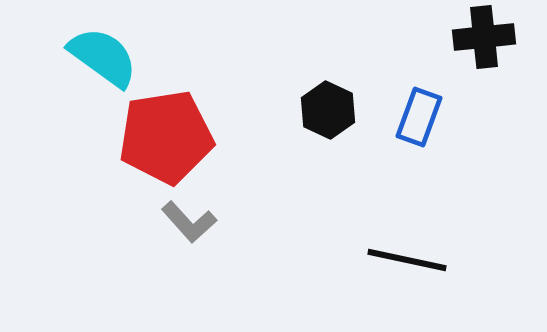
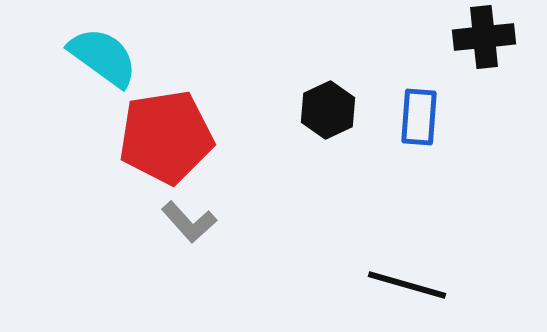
black hexagon: rotated 10 degrees clockwise
blue rectangle: rotated 16 degrees counterclockwise
black line: moved 25 px down; rotated 4 degrees clockwise
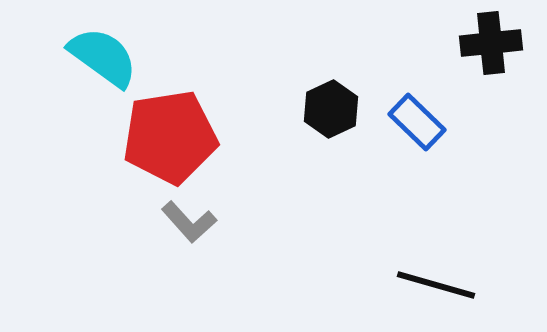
black cross: moved 7 px right, 6 px down
black hexagon: moved 3 px right, 1 px up
blue rectangle: moved 2 px left, 5 px down; rotated 50 degrees counterclockwise
red pentagon: moved 4 px right
black line: moved 29 px right
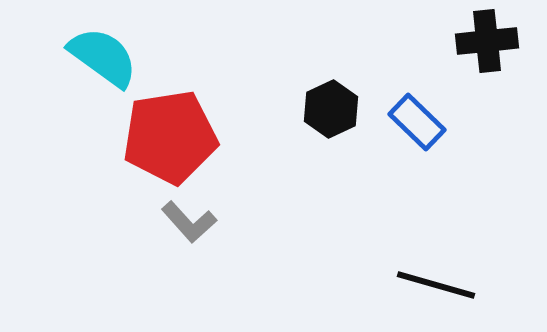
black cross: moved 4 px left, 2 px up
